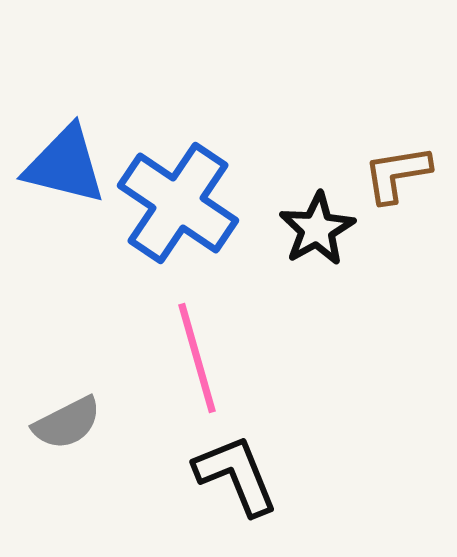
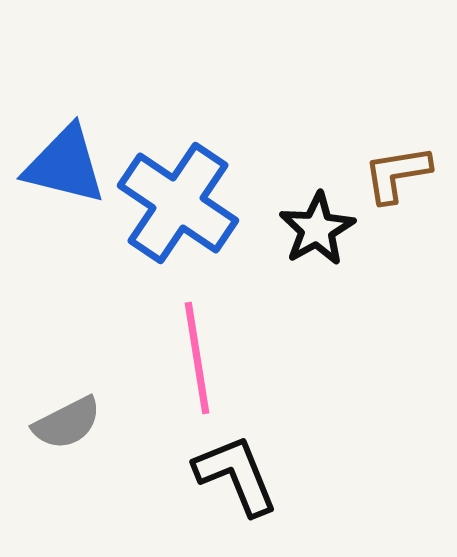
pink line: rotated 7 degrees clockwise
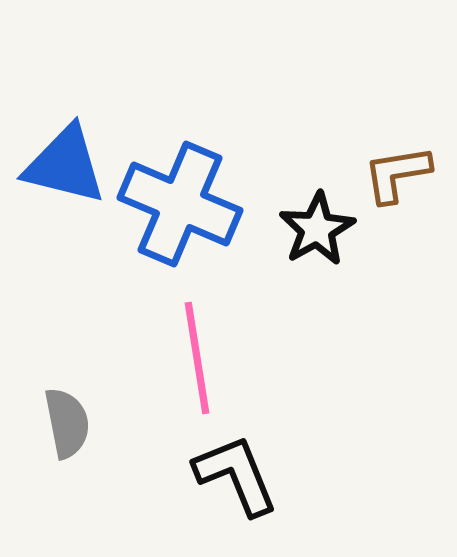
blue cross: moved 2 px right, 1 px down; rotated 11 degrees counterclockwise
gray semicircle: rotated 74 degrees counterclockwise
